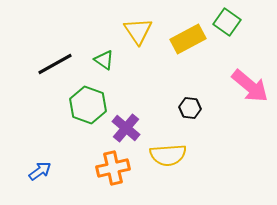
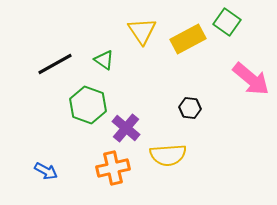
yellow triangle: moved 4 px right
pink arrow: moved 1 px right, 7 px up
blue arrow: moved 6 px right; rotated 65 degrees clockwise
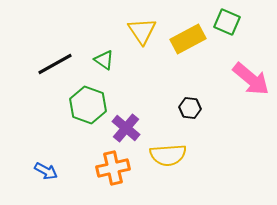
green square: rotated 12 degrees counterclockwise
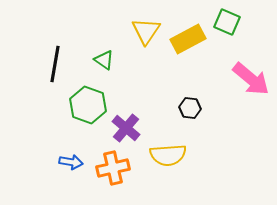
yellow triangle: moved 4 px right; rotated 8 degrees clockwise
black line: rotated 51 degrees counterclockwise
blue arrow: moved 25 px right, 9 px up; rotated 20 degrees counterclockwise
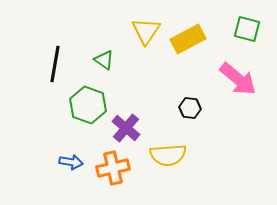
green square: moved 20 px right, 7 px down; rotated 8 degrees counterclockwise
pink arrow: moved 13 px left
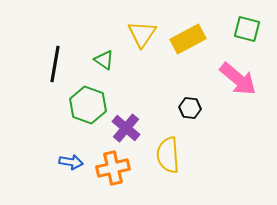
yellow triangle: moved 4 px left, 3 px down
yellow semicircle: rotated 90 degrees clockwise
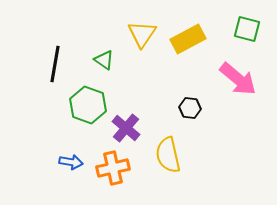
yellow semicircle: rotated 9 degrees counterclockwise
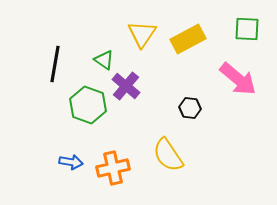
green square: rotated 12 degrees counterclockwise
purple cross: moved 42 px up
yellow semicircle: rotated 21 degrees counterclockwise
